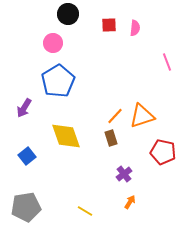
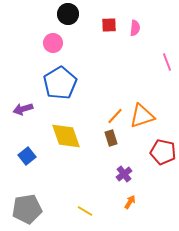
blue pentagon: moved 2 px right, 2 px down
purple arrow: moved 1 px left, 1 px down; rotated 42 degrees clockwise
gray pentagon: moved 1 px right, 2 px down
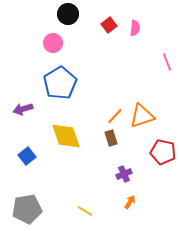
red square: rotated 35 degrees counterclockwise
purple cross: rotated 14 degrees clockwise
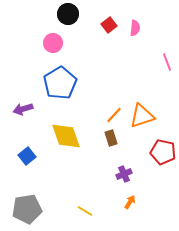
orange line: moved 1 px left, 1 px up
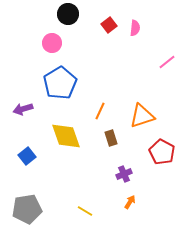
pink circle: moved 1 px left
pink line: rotated 72 degrees clockwise
orange line: moved 14 px left, 4 px up; rotated 18 degrees counterclockwise
red pentagon: moved 1 px left; rotated 15 degrees clockwise
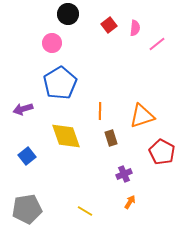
pink line: moved 10 px left, 18 px up
orange line: rotated 24 degrees counterclockwise
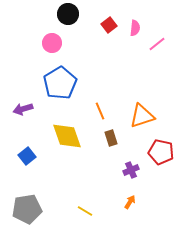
orange line: rotated 24 degrees counterclockwise
yellow diamond: moved 1 px right
red pentagon: moved 1 px left; rotated 15 degrees counterclockwise
purple cross: moved 7 px right, 4 px up
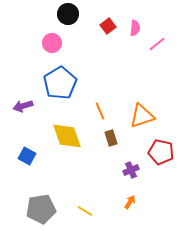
red square: moved 1 px left, 1 px down
purple arrow: moved 3 px up
blue square: rotated 24 degrees counterclockwise
gray pentagon: moved 14 px right
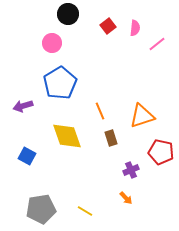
orange arrow: moved 4 px left, 4 px up; rotated 104 degrees clockwise
